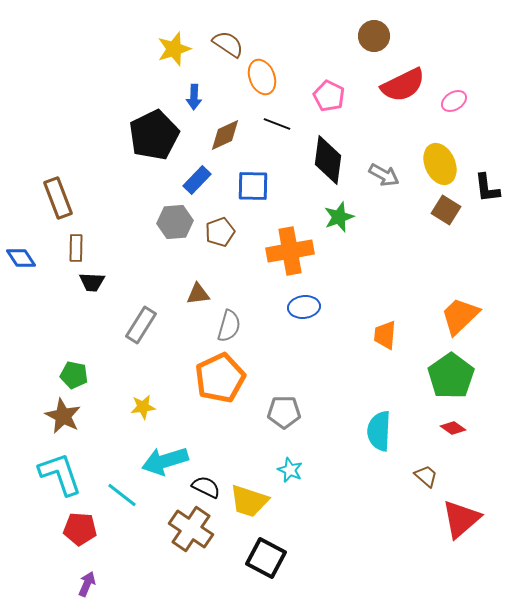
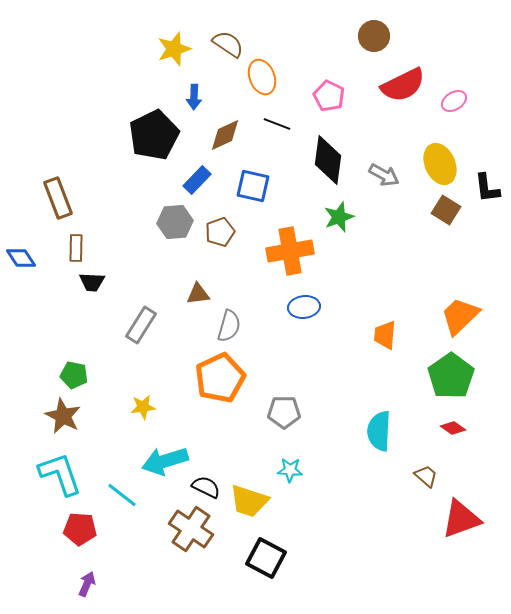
blue square at (253, 186): rotated 12 degrees clockwise
cyan star at (290, 470): rotated 20 degrees counterclockwise
red triangle at (461, 519): rotated 21 degrees clockwise
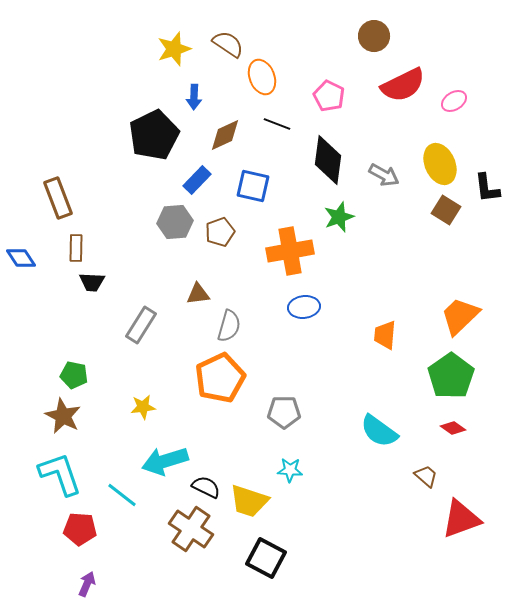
cyan semicircle at (379, 431): rotated 57 degrees counterclockwise
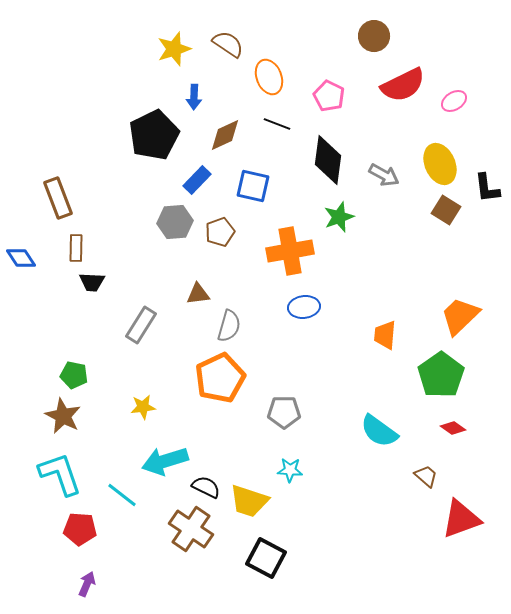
orange ellipse at (262, 77): moved 7 px right
green pentagon at (451, 376): moved 10 px left, 1 px up
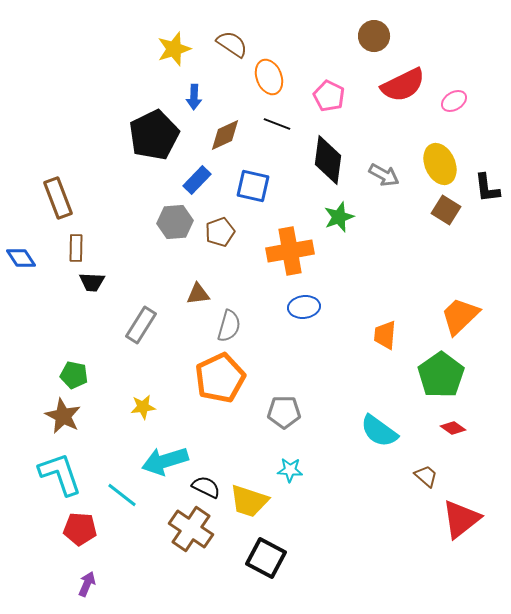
brown semicircle at (228, 44): moved 4 px right
red triangle at (461, 519): rotated 18 degrees counterclockwise
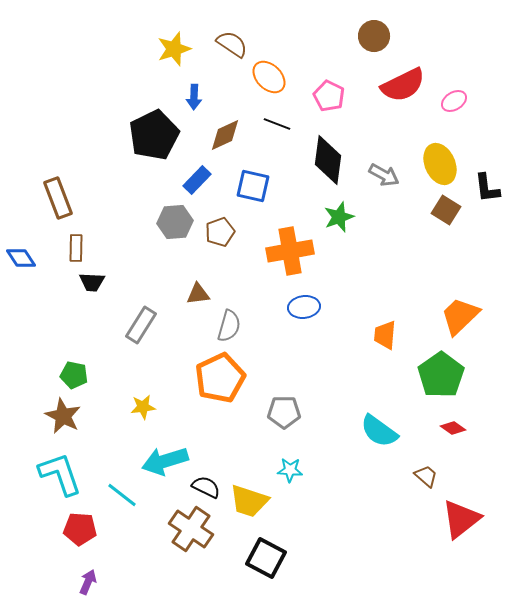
orange ellipse at (269, 77): rotated 24 degrees counterclockwise
purple arrow at (87, 584): moved 1 px right, 2 px up
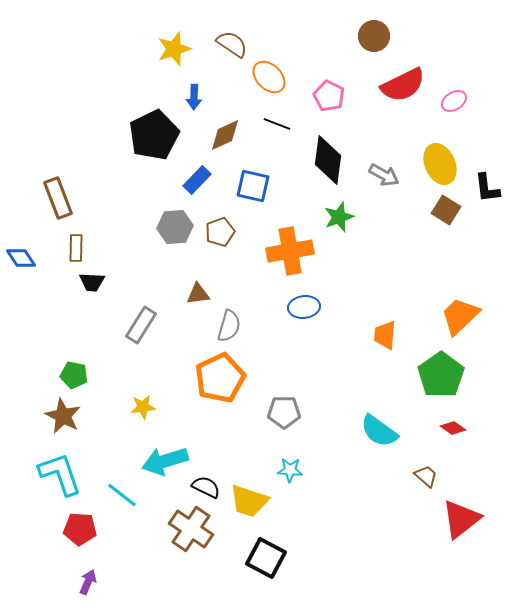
gray hexagon at (175, 222): moved 5 px down
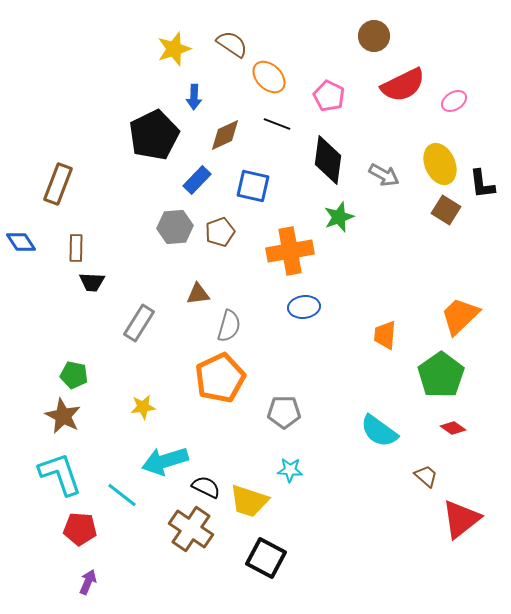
black L-shape at (487, 188): moved 5 px left, 4 px up
brown rectangle at (58, 198): moved 14 px up; rotated 42 degrees clockwise
blue diamond at (21, 258): moved 16 px up
gray rectangle at (141, 325): moved 2 px left, 2 px up
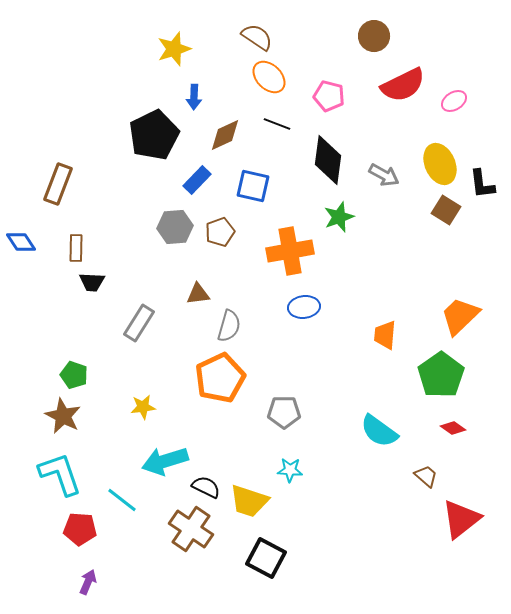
brown semicircle at (232, 44): moved 25 px right, 7 px up
pink pentagon at (329, 96): rotated 12 degrees counterclockwise
green pentagon at (74, 375): rotated 8 degrees clockwise
cyan line at (122, 495): moved 5 px down
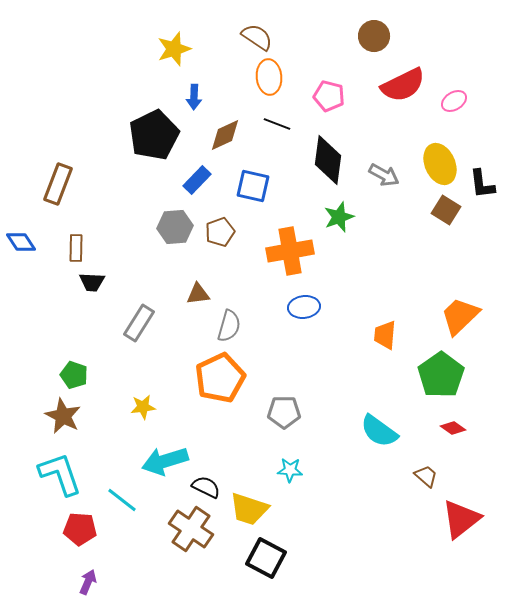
orange ellipse at (269, 77): rotated 40 degrees clockwise
yellow trapezoid at (249, 501): moved 8 px down
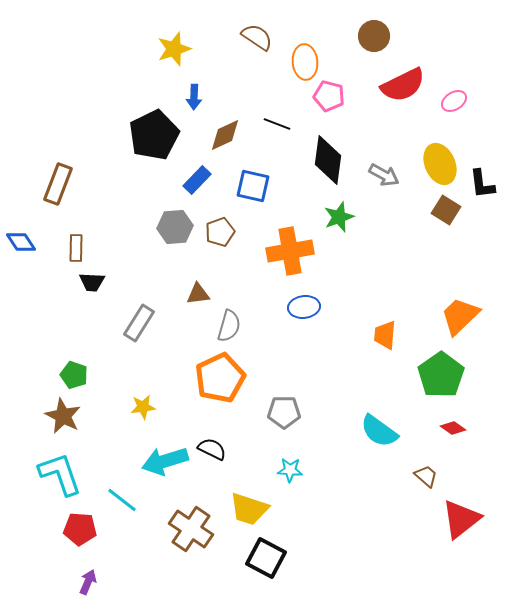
orange ellipse at (269, 77): moved 36 px right, 15 px up
black semicircle at (206, 487): moved 6 px right, 38 px up
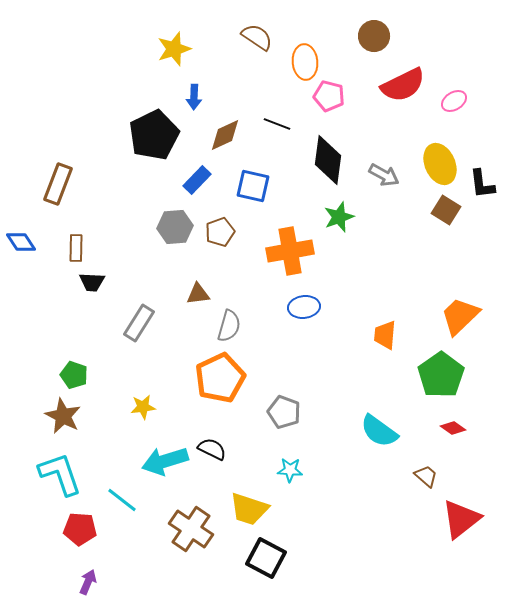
gray pentagon at (284, 412): rotated 20 degrees clockwise
